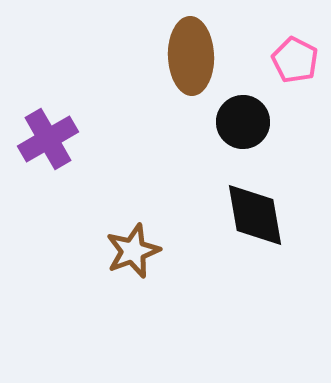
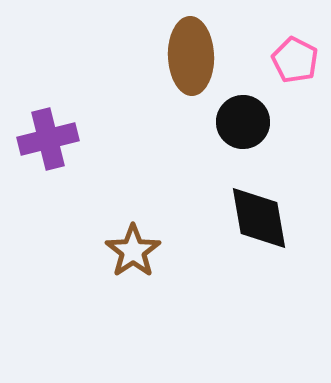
purple cross: rotated 16 degrees clockwise
black diamond: moved 4 px right, 3 px down
brown star: rotated 14 degrees counterclockwise
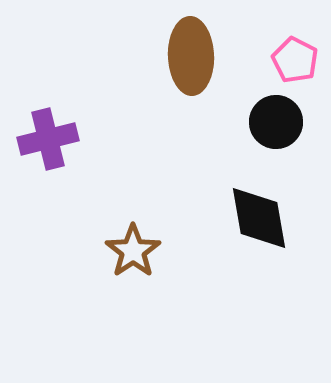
black circle: moved 33 px right
